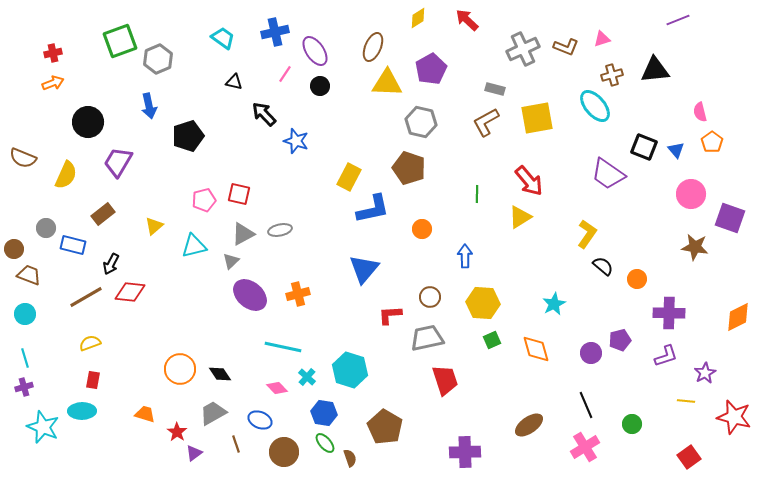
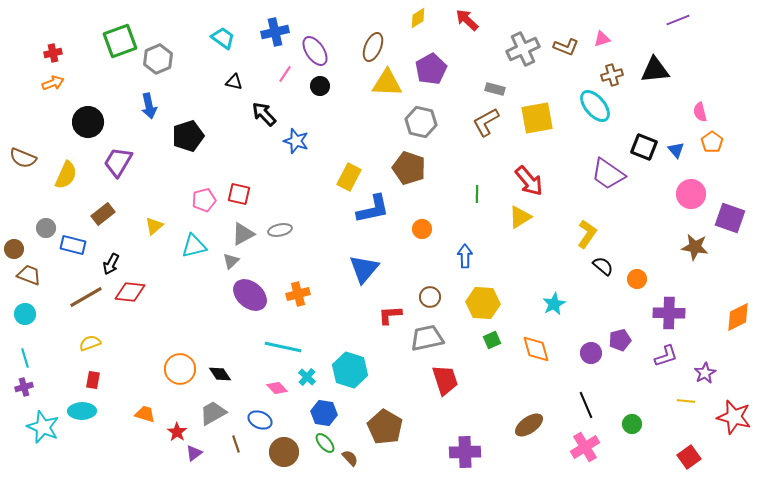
brown semicircle at (350, 458): rotated 24 degrees counterclockwise
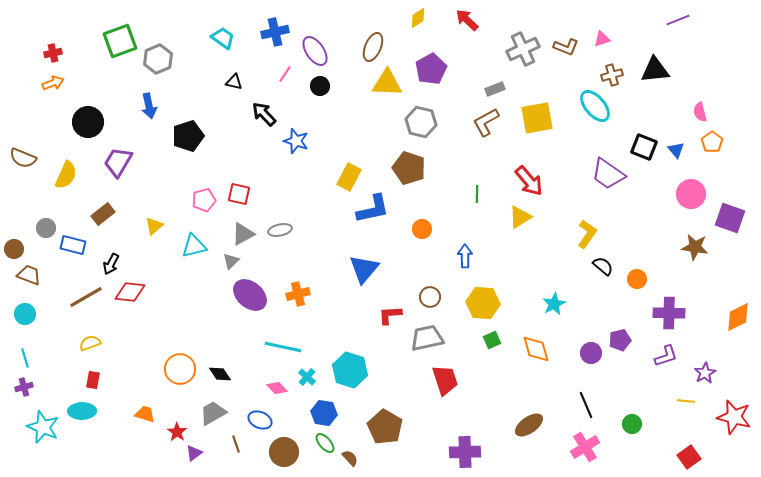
gray rectangle at (495, 89): rotated 36 degrees counterclockwise
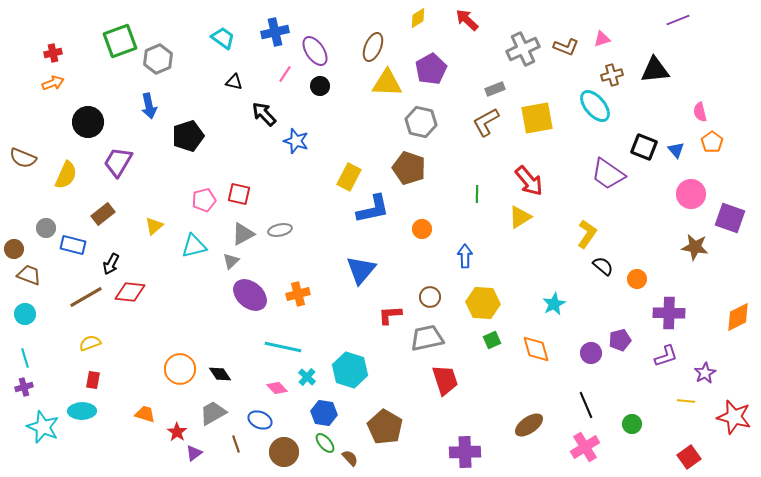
blue triangle at (364, 269): moved 3 px left, 1 px down
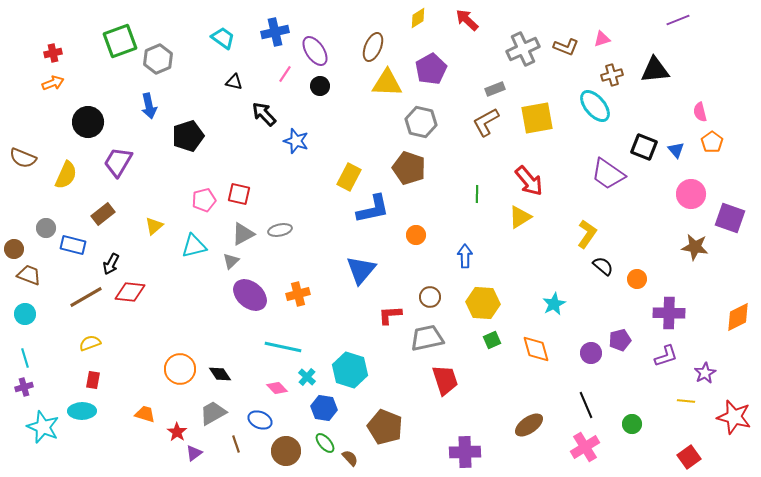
orange circle at (422, 229): moved 6 px left, 6 px down
blue hexagon at (324, 413): moved 5 px up
brown pentagon at (385, 427): rotated 8 degrees counterclockwise
brown circle at (284, 452): moved 2 px right, 1 px up
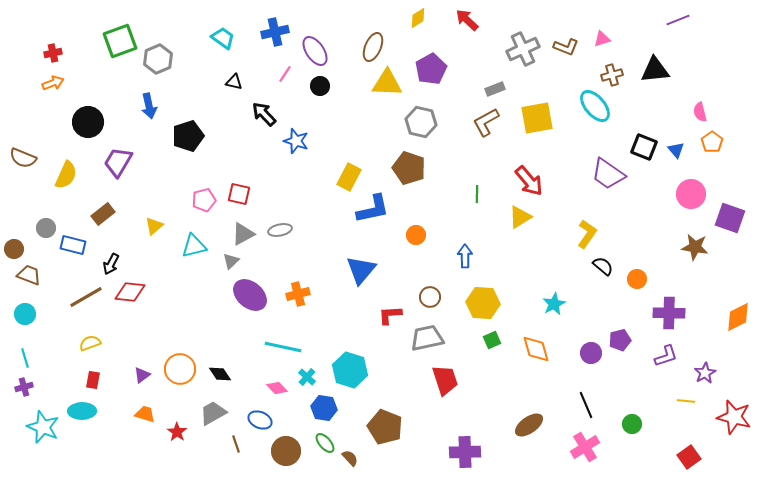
purple triangle at (194, 453): moved 52 px left, 78 px up
